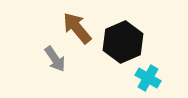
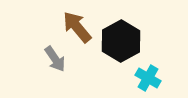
brown arrow: moved 1 px up
black hexagon: moved 2 px left, 1 px up; rotated 6 degrees counterclockwise
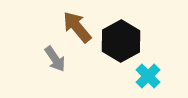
cyan cross: moved 2 px up; rotated 15 degrees clockwise
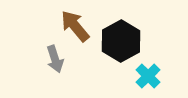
brown arrow: moved 2 px left, 1 px up
gray arrow: rotated 16 degrees clockwise
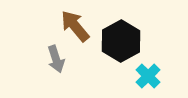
gray arrow: moved 1 px right
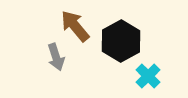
gray arrow: moved 2 px up
